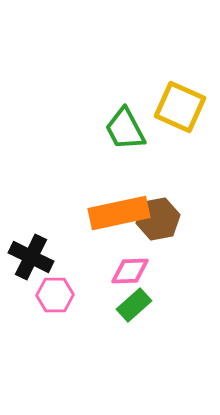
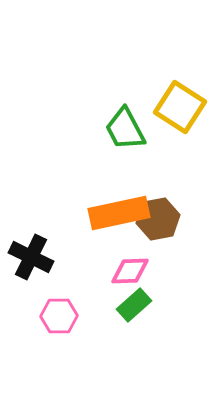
yellow square: rotated 9 degrees clockwise
pink hexagon: moved 4 px right, 21 px down
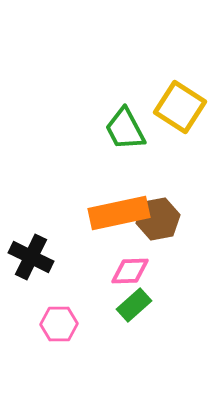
pink hexagon: moved 8 px down
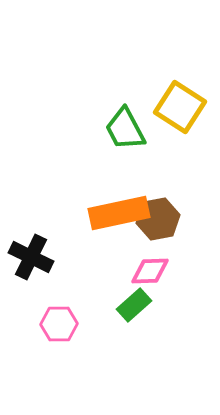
pink diamond: moved 20 px right
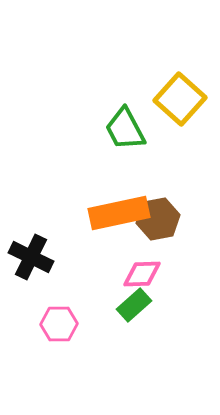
yellow square: moved 8 px up; rotated 9 degrees clockwise
pink diamond: moved 8 px left, 3 px down
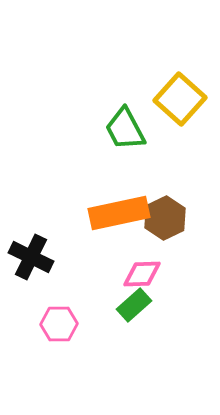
brown hexagon: moved 7 px right, 1 px up; rotated 15 degrees counterclockwise
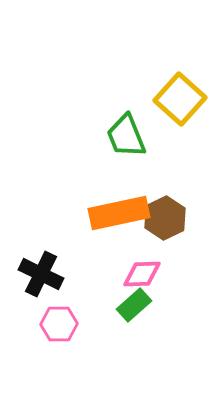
green trapezoid: moved 1 px right, 7 px down; rotated 6 degrees clockwise
black cross: moved 10 px right, 17 px down
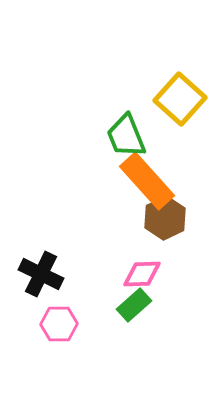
orange rectangle: moved 28 px right, 32 px up; rotated 60 degrees clockwise
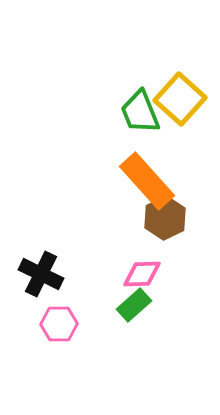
green trapezoid: moved 14 px right, 24 px up
